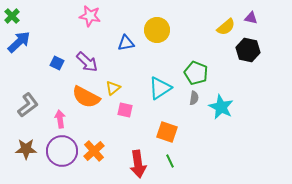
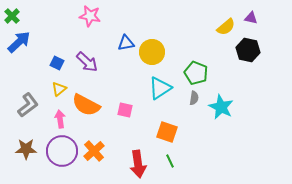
yellow circle: moved 5 px left, 22 px down
yellow triangle: moved 54 px left, 1 px down
orange semicircle: moved 8 px down
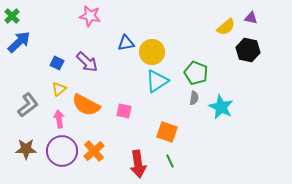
cyan triangle: moved 3 px left, 7 px up
pink square: moved 1 px left, 1 px down
pink arrow: moved 1 px left
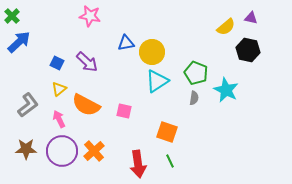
cyan star: moved 5 px right, 17 px up
pink arrow: rotated 18 degrees counterclockwise
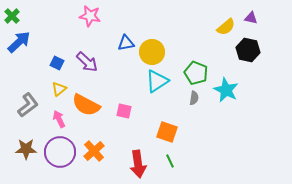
purple circle: moved 2 px left, 1 px down
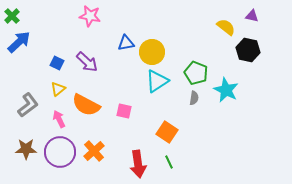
purple triangle: moved 1 px right, 2 px up
yellow semicircle: rotated 102 degrees counterclockwise
yellow triangle: moved 1 px left
orange square: rotated 15 degrees clockwise
green line: moved 1 px left, 1 px down
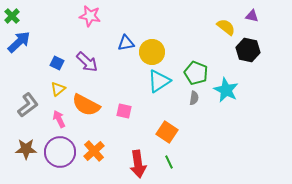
cyan triangle: moved 2 px right
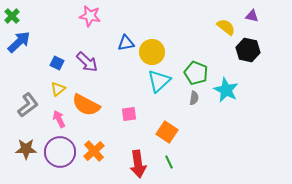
cyan triangle: rotated 10 degrees counterclockwise
pink square: moved 5 px right, 3 px down; rotated 21 degrees counterclockwise
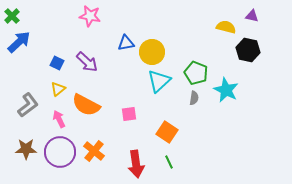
yellow semicircle: rotated 24 degrees counterclockwise
orange cross: rotated 10 degrees counterclockwise
red arrow: moved 2 px left
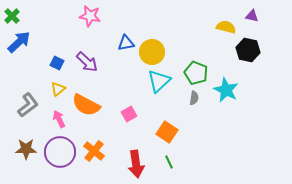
pink square: rotated 21 degrees counterclockwise
